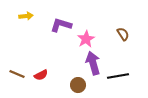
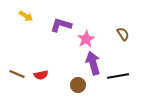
yellow arrow: rotated 40 degrees clockwise
red semicircle: rotated 16 degrees clockwise
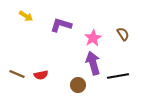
pink star: moved 7 px right, 1 px up
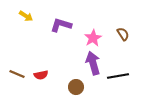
brown circle: moved 2 px left, 2 px down
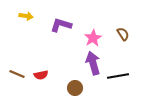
yellow arrow: rotated 24 degrees counterclockwise
brown circle: moved 1 px left, 1 px down
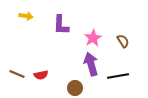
purple L-shape: rotated 105 degrees counterclockwise
brown semicircle: moved 7 px down
purple arrow: moved 2 px left, 1 px down
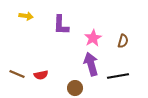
brown semicircle: rotated 48 degrees clockwise
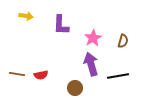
brown line: rotated 14 degrees counterclockwise
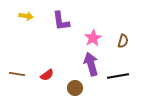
purple L-shape: moved 4 px up; rotated 10 degrees counterclockwise
red semicircle: moved 6 px right; rotated 24 degrees counterclockwise
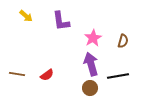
yellow arrow: rotated 32 degrees clockwise
brown circle: moved 15 px right
